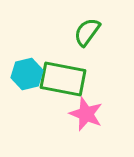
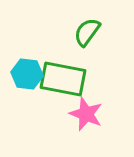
cyan hexagon: rotated 20 degrees clockwise
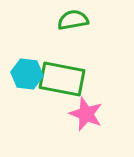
green semicircle: moved 14 px left, 12 px up; rotated 44 degrees clockwise
green rectangle: moved 1 px left
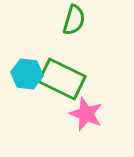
green semicircle: moved 1 px right; rotated 116 degrees clockwise
green rectangle: rotated 15 degrees clockwise
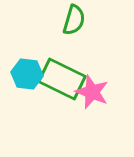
pink star: moved 6 px right, 22 px up
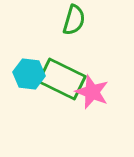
cyan hexagon: moved 2 px right
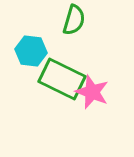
cyan hexagon: moved 2 px right, 23 px up
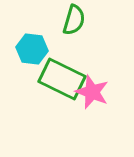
cyan hexagon: moved 1 px right, 2 px up
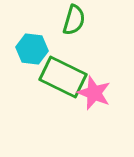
green rectangle: moved 1 px right, 2 px up
pink star: moved 2 px right, 1 px down
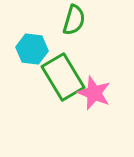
green rectangle: rotated 33 degrees clockwise
